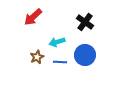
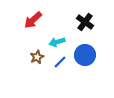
red arrow: moved 3 px down
blue line: rotated 48 degrees counterclockwise
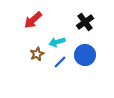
black cross: rotated 18 degrees clockwise
brown star: moved 3 px up
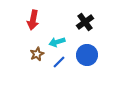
red arrow: rotated 36 degrees counterclockwise
blue circle: moved 2 px right
blue line: moved 1 px left
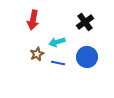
blue circle: moved 2 px down
blue line: moved 1 px left, 1 px down; rotated 56 degrees clockwise
